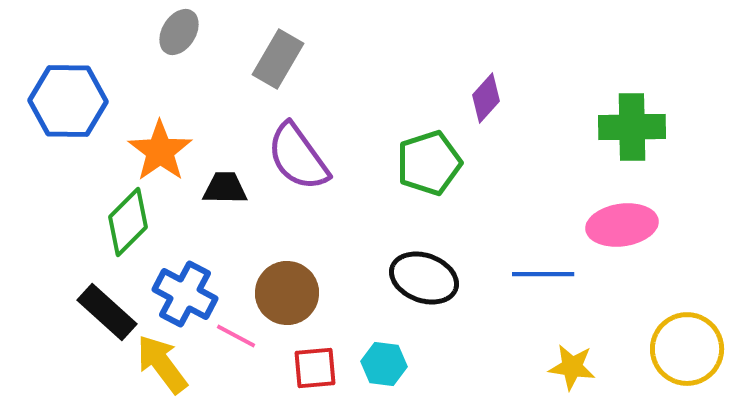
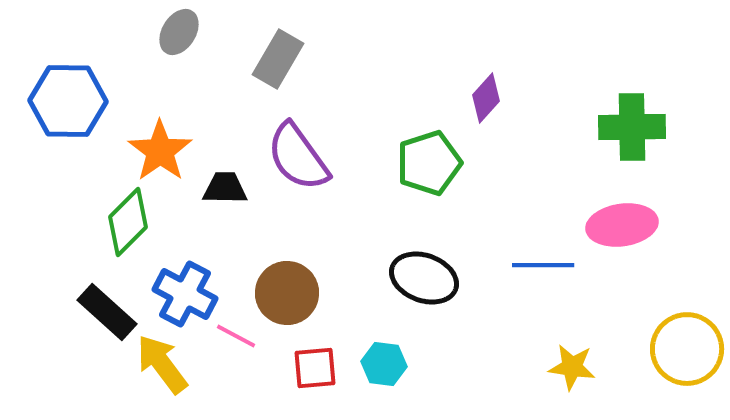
blue line: moved 9 px up
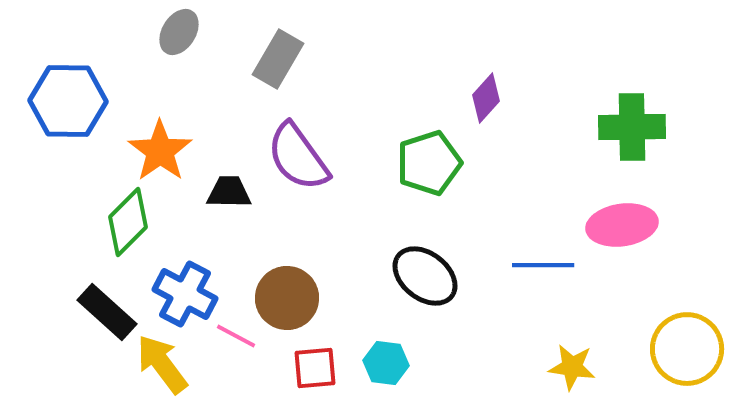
black trapezoid: moved 4 px right, 4 px down
black ellipse: moved 1 px right, 2 px up; rotated 18 degrees clockwise
brown circle: moved 5 px down
cyan hexagon: moved 2 px right, 1 px up
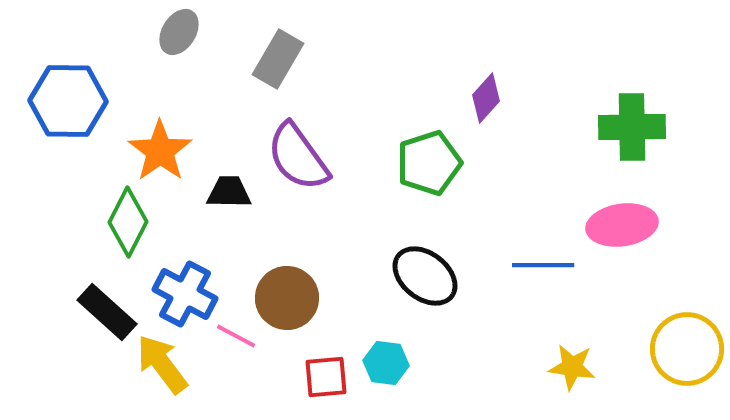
green diamond: rotated 18 degrees counterclockwise
red square: moved 11 px right, 9 px down
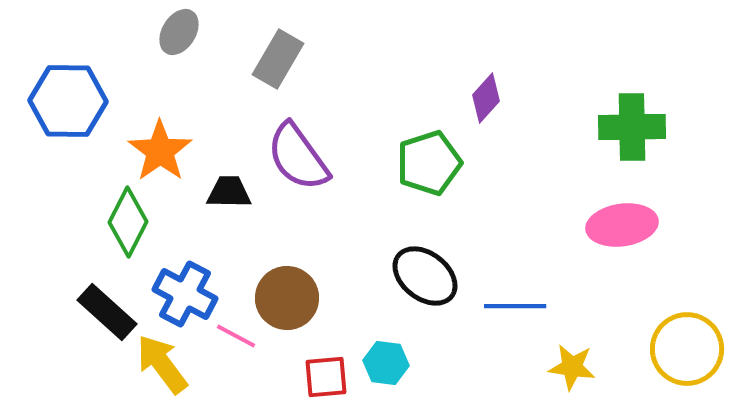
blue line: moved 28 px left, 41 px down
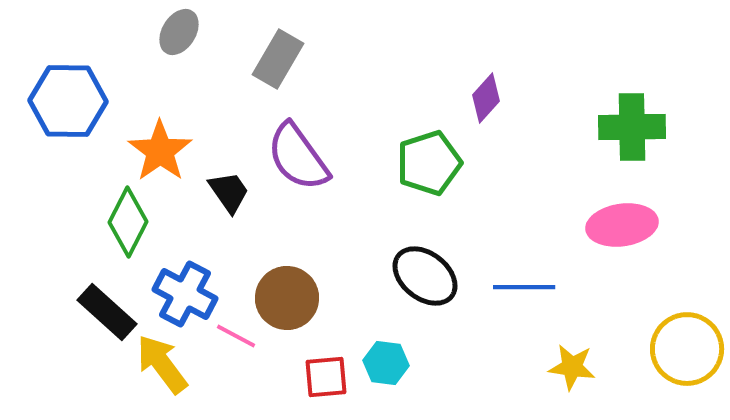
black trapezoid: rotated 54 degrees clockwise
blue line: moved 9 px right, 19 px up
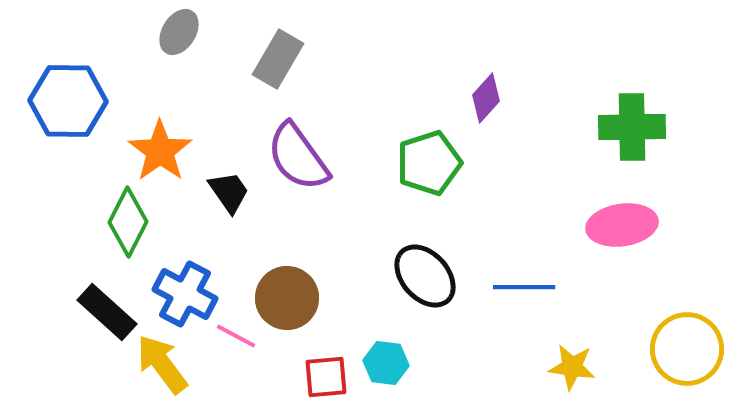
black ellipse: rotated 10 degrees clockwise
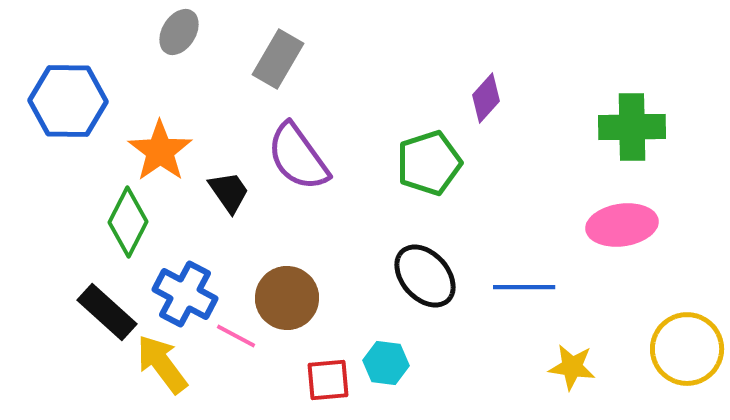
red square: moved 2 px right, 3 px down
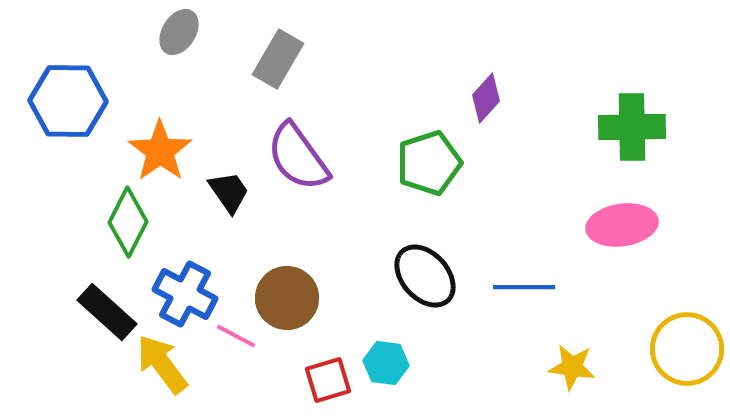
red square: rotated 12 degrees counterclockwise
